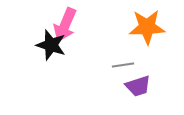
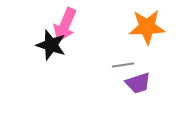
purple trapezoid: moved 3 px up
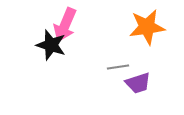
orange star: rotated 6 degrees counterclockwise
gray line: moved 5 px left, 2 px down
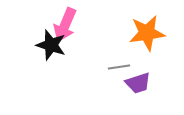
orange star: moved 6 px down
gray line: moved 1 px right
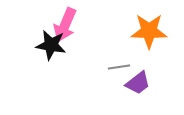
orange star: moved 2 px right, 2 px up; rotated 9 degrees clockwise
black star: rotated 8 degrees counterclockwise
purple trapezoid: rotated 20 degrees counterclockwise
